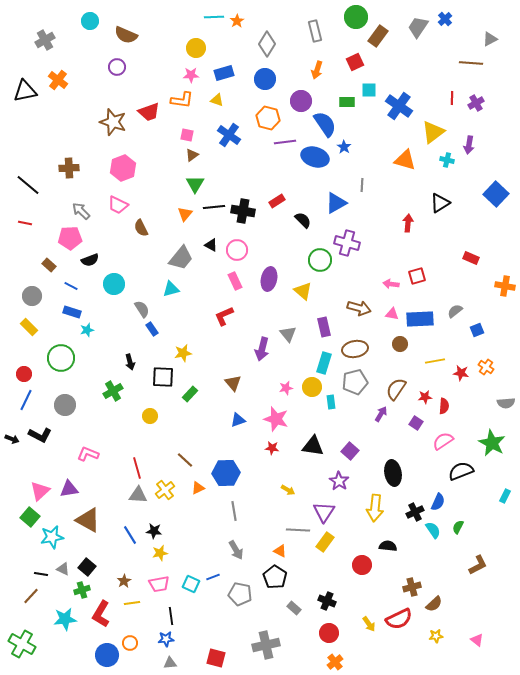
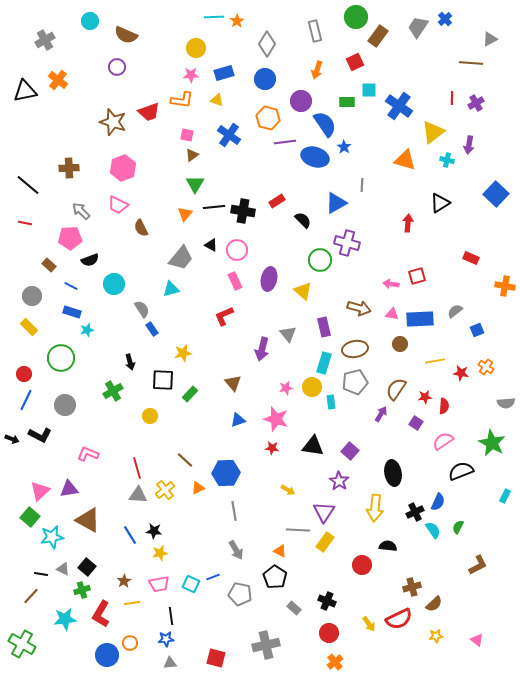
black square at (163, 377): moved 3 px down
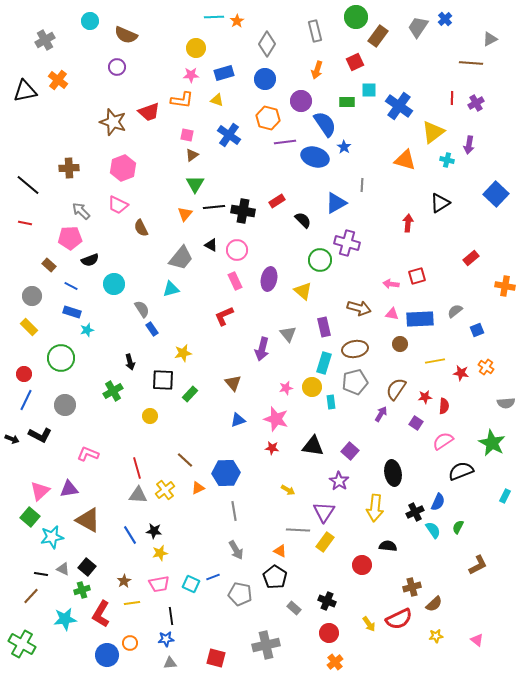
red rectangle at (471, 258): rotated 63 degrees counterclockwise
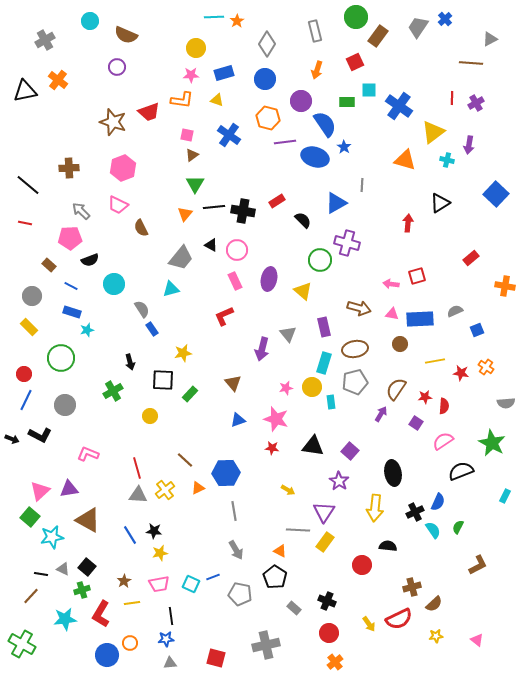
gray semicircle at (455, 311): rotated 14 degrees clockwise
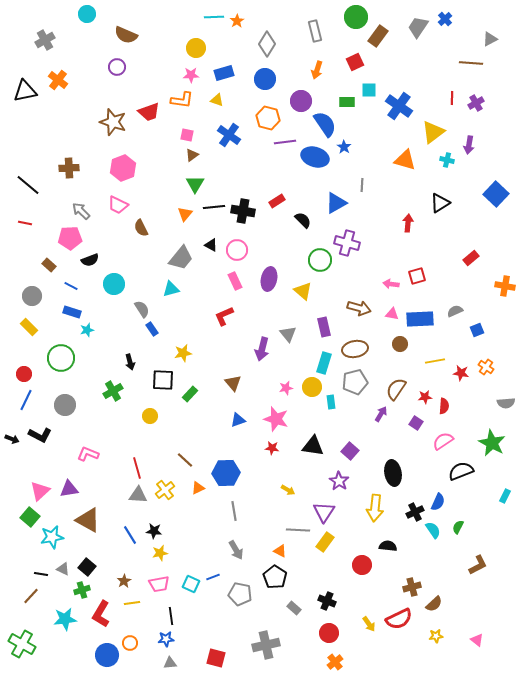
cyan circle at (90, 21): moved 3 px left, 7 px up
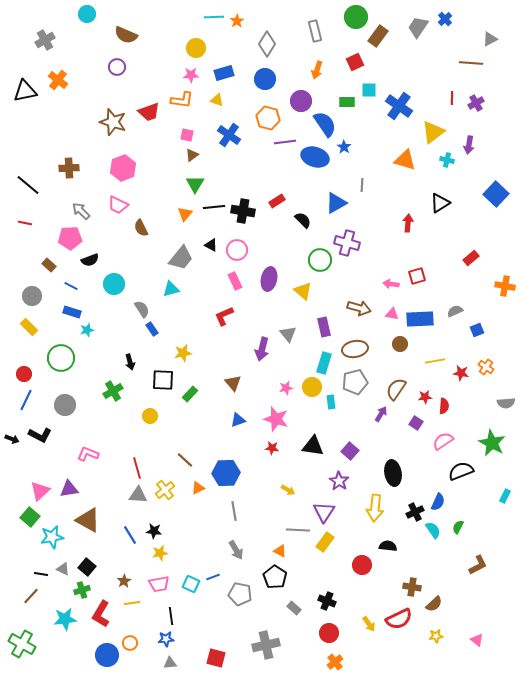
brown cross at (412, 587): rotated 24 degrees clockwise
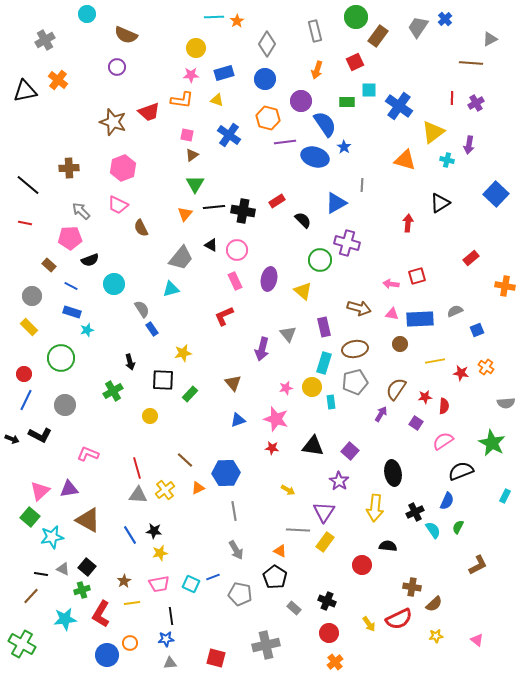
blue semicircle at (438, 502): moved 9 px right, 1 px up
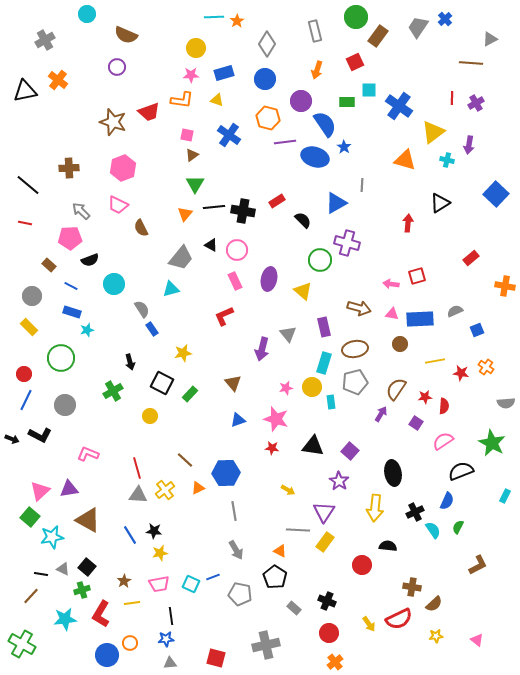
black square at (163, 380): moved 1 px left, 3 px down; rotated 25 degrees clockwise
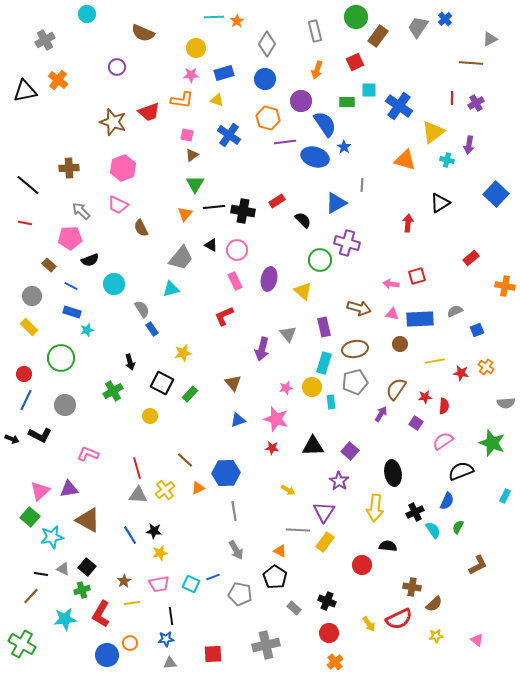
brown semicircle at (126, 35): moved 17 px right, 2 px up
green star at (492, 443): rotated 8 degrees counterclockwise
black triangle at (313, 446): rotated 10 degrees counterclockwise
red square at (216, 658): moved 3 px left, 4 px up; rotated 18 degrees counterclockwise
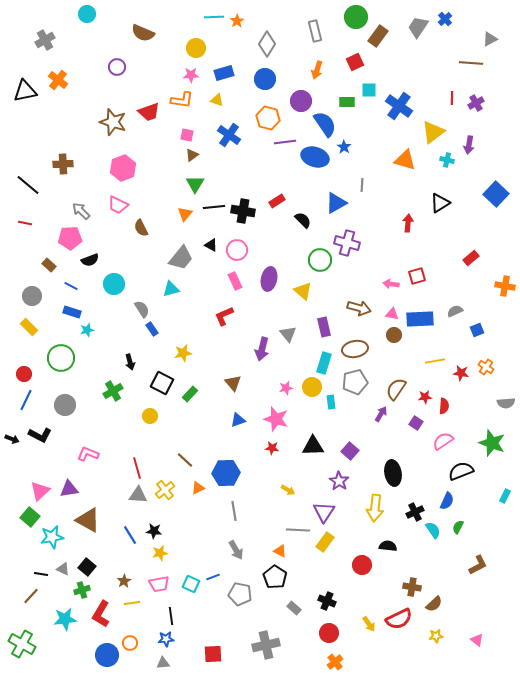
brown cross at (69, 168): moved 6 px left, 4 px up
brown circle at (400, 344): moved 6 px left, 9 px up
gray triangle at (170, 663): moved 7 px left
